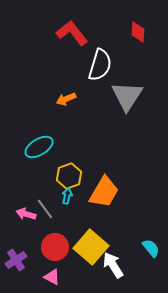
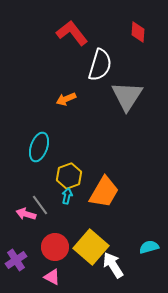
cyan ellipse: rotated 40 degrees counterclockwise
gray line: moved 5 px left, 4 px up
cyan semicircle: moved 2 px left, 1 px up; rotated 66 degrees counterclockwise
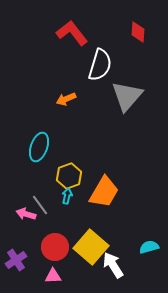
gray triangle: rotated 8 degrees clockwise
pink triangle: moved 1 px right, 1 px up; rotated 30 degrees counterclockwise
